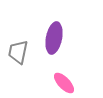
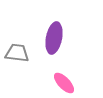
gray trapezoid: moved 1 px left, 1 px down; rotated 85 degrees clockwise
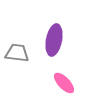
purple ellipse: moved 2 px down
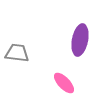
purple ellipse: moved 26 px right
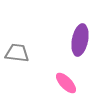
pink ellipse: moved 2 px right
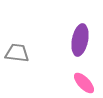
pink ellipse: moved 18 px right
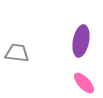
purple ellipse: moved 1 px right, 1 px down
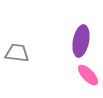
pink ellipse: moved 4 px right, 8 px up
